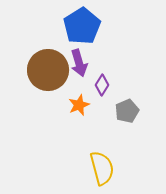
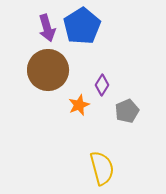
purple arrow: moved 32 px left, 35 px up
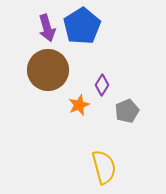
yellow semicircle: moved 2 px right, 1 px up
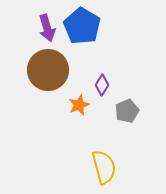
blue pentagon: rotated 9 degrees counterclockwise
